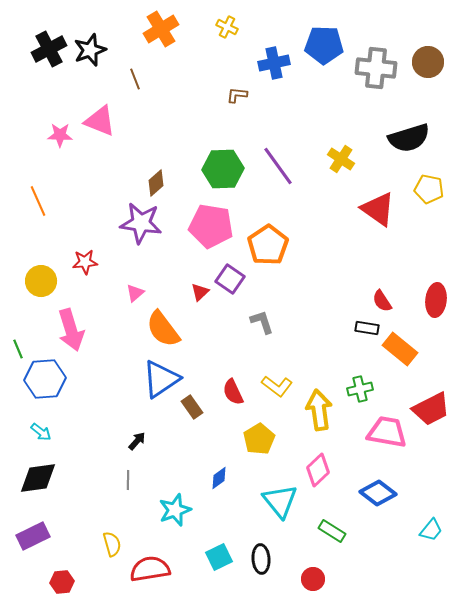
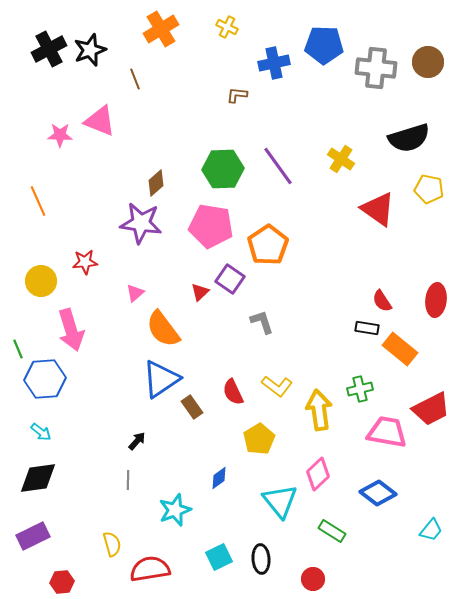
pink diamond at (318, 470): moved 4 px down
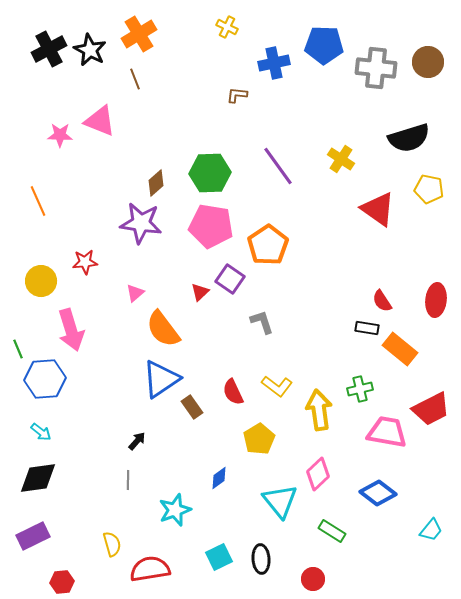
orange cross at (161, 29): moved 22 px left, 5 px down
black star at (90, 50): rotated 24 degrees counterclockwise
green hexagon at (223, 169): moved 13 px left, 4 px down
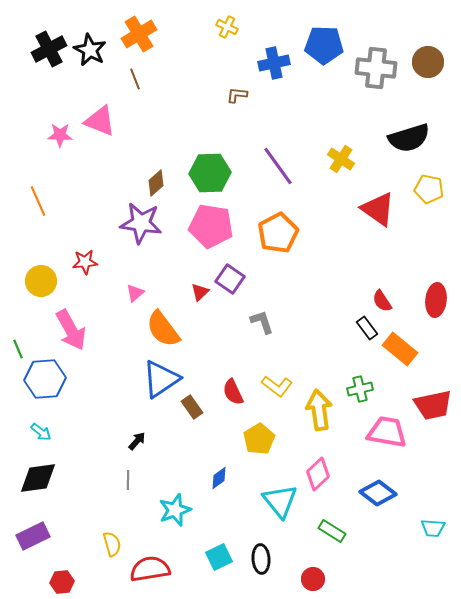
orange pentagon at (268, 245): moved 10 px right, 12 px up; rotated 6 degrees clockwise
black rectangle at (367, 328): rotated 45 degrees clockwise
pink arrow at (71, 330): rotated 12 degrees counterclockwise
red trapezoid at (431, 409): moved 2 px right, 4 px up; rotated 15 degrees clockwise
cyan trapezoid at (431, 530): moved 2 px right, 2 px up; rotated 55 degrees clockwise
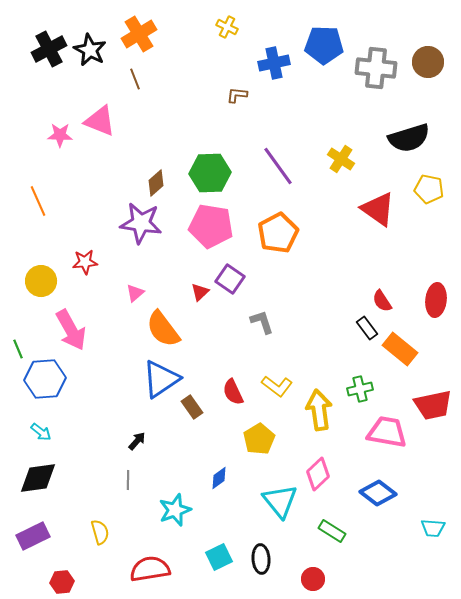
yellow semicircle at (112, 544): moved 12 px left, 12 px up
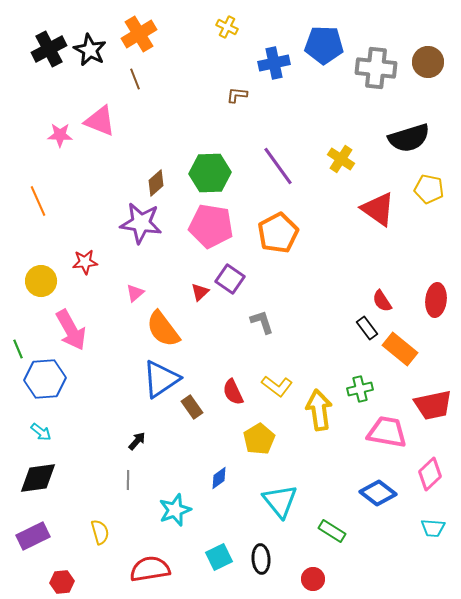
pink diamond at (318, 474): moved 112 px right
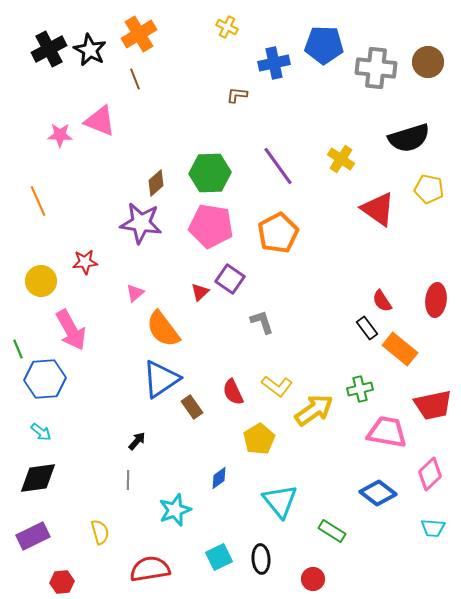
yellow arrow at (319, 410): moved 5 px left; rotated 63 degrees clockwise
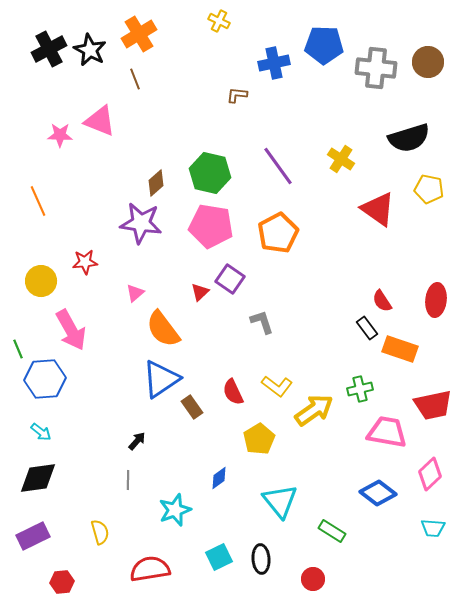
yellow cross at (227, 27): moved 8 px left, 6 px up
green hexagon at (210, 173): rotated 15 degrees clockwise
orange rectangle at (400, 349): rotated 20 degrees counterclockwise
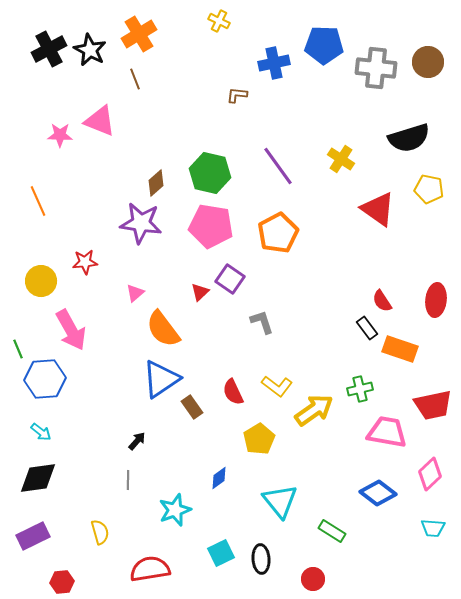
cyan square at (219, 557): moved 2 px right, 4 px up
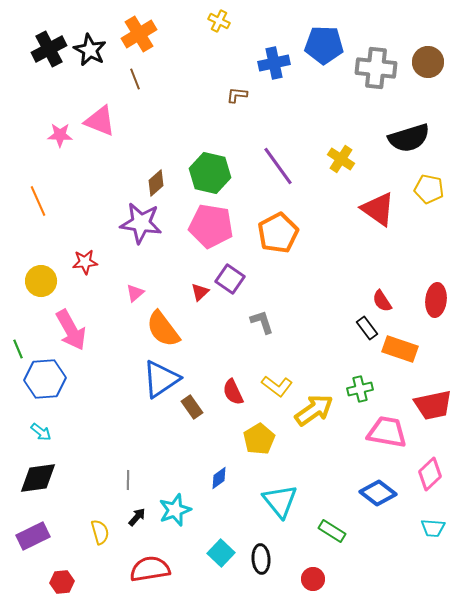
black arrow at (137, 441): moved 76 px down
cyan square at (221, 553): rotated 20 degrees counterclockwise
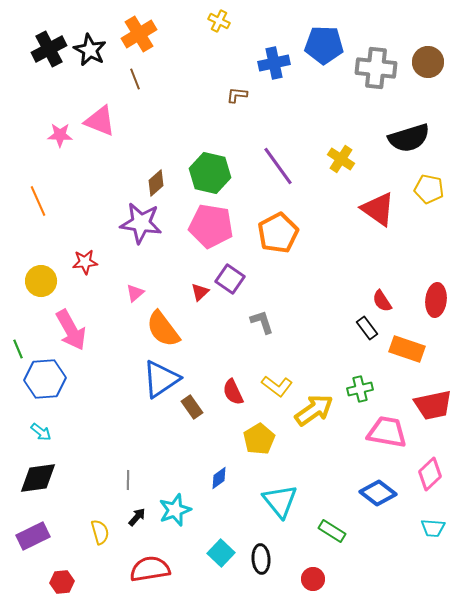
orange rectangle at (400, 349): moved 7 px right
